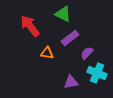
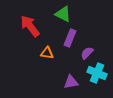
purple rectangle: rotated 30 degrees counterclockwise
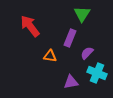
green triangle: moved 19 px right; rotated 36 degrees clockwise
orange triangle: moved 3 px right, 3 px down
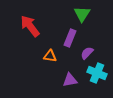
purple triangle: moved 1 px left, 2 px up
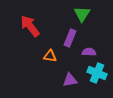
purple semicircle: moved 2 px right, 1 px up; rotated 48 degrees clockwise
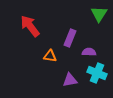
green triangle: moved 17 px right
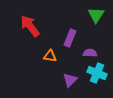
green triangle: moved 3 px left, 1 px down
purple semicircle: moved 1 px right, 1 px down
purple triangle: rotated 35 degrees counterclockwise
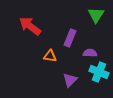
red arrow: rotated 15 degrees counterclockwise
cyan cross: moved 2 px right, 1 px up
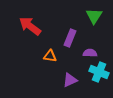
green triangle: moved 2 px left, 1 px down
purple triangle: rotated 21 degrees clockwise
